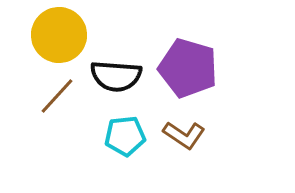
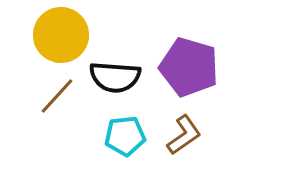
yellow circle: moved 2 px right
purple pentagon: moved 1 px right, 1 px up
black semicircle: moved 1 px left, 1 px down
brown L-shape: rotated 69 degrees counterclockwise
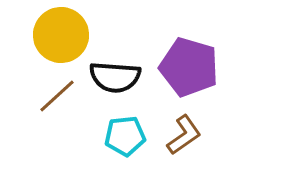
brown line: rotated 6 degrees clockwise
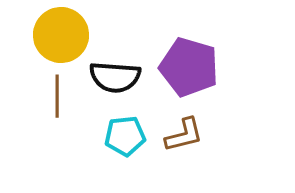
brown line: rotated 48 degrees counterclockwise
brown L-shape: rotated 21 degrees clockwise
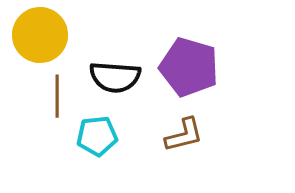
yellow circle: moved 21 px left
cyan pentagon: moved 28 px left
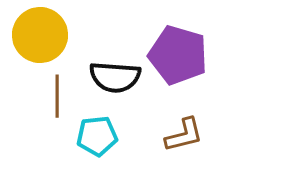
purple pentagon: moved 11 px left, 12 px up
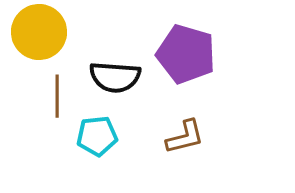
yellow circle: moved 1 px left, 3 px up
purple pentagon: moved 8 px right, 1 px up
brown L-shape: moved 1 px right, 2 px down
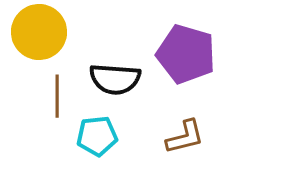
black semicircle: moved 2 px down
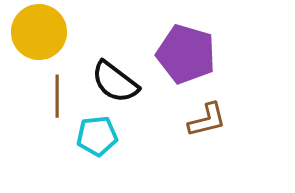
black semicircle: moved 3 px down; rotated 33 degrees clockwise
brown L-shape: moved 22 px right, 17 px up
